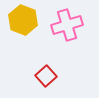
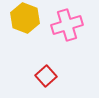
yellow hexagon: moved 2 px right, 2 px up
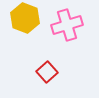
red square: moved 1 px right, 4 px up
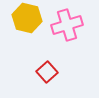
yellow hexagon: moved 2 px right; rotated 8 degrees counterclockwise
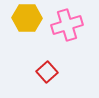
yellow hexagon: rotated 12 degrees counterclockwise
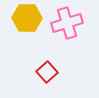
pink cross: moved 2 px up
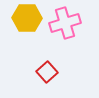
pink cross: moved 2 px left
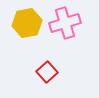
yellow hexagon: moved 5 px down; rotated 12 degrees counterclockwise
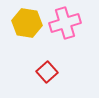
yellow hexagon: rotated 20 degrees clockwise
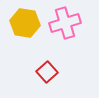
yellow hexagon: moved 2 px left
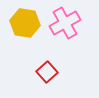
pink cross: rotated 12 degrees counterclockwise
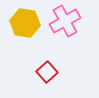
pink cross: moved 2 px up
